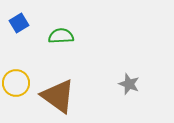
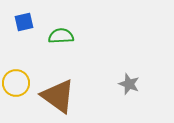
blue square: moved 5 px right, 1 px up; rotated 18 degrees clockwise
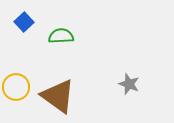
blue square: rotated 30 degrees counterclockwise
yellow circle: moved 4 px down
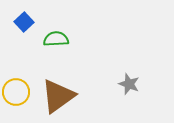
green semicircle: moved 5 px left, 3 px down
yellow circle: moved 5 px down
brown triangle: rotated 48 degrees clockwise
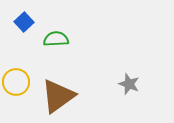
yellow circle: moved 10 px up
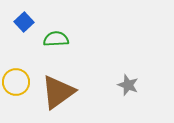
gray star: moved 1 px left, 1 px down
brown triangle: moved 4 px up
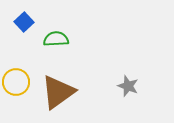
gray star: moved 1 px down
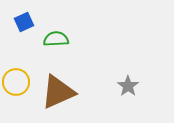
blue square: rotated 18 degrees clockwise
gray star: rotated 15 degrees clockwise
brown triangle: rotated 12 degrees clockwise
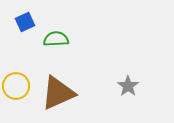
blue square: moved 1 px right
yellow circle: moved 4 px down
brown triangle: moved 1 px down
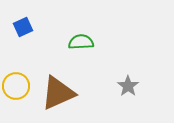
blue square: moved 2 px left, 5 px down
green semicircle: moved 25 px right, 3 px down
